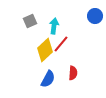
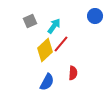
cyan arrow: rotated 28 degrees clockwise
blue semicircle: moved 1 px left, 3 px down
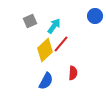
blue semicircle: moved 1 px left, 1 px up
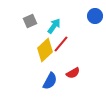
red semicircle: rotated 56 degrees clockwise
blue semicircle: moved 4 px right
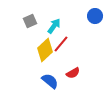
blue semicircle: rotated 78 degrees counterclockwise
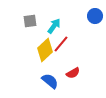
gray square: rotated 16 degrees clockwise
